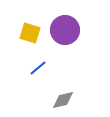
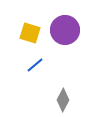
blue line: moved 3 px left, 3 px up
gray diamond: rotated 50 degrees counterclockwise
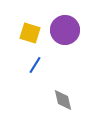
blue line: rotated 18 degrees counterclockwise
gray diamond: rotated 40 degrees counterclockwise
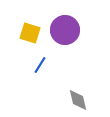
blue line: moved 5 px right
gray diamond: moved 15 px right
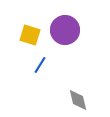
yellow square: moved 2 px down
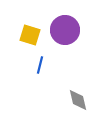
blue line: rotated 18 degrees counterclockwise
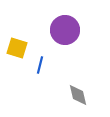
yellow square: moved 13 px left, 13 px down
gray diamond: moved 5 px up
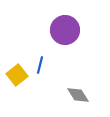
yellow square: moved 27 px down; rotated 35 degrees clockwise
gray diamond: rotated 20 degrees counterclockwise
